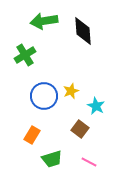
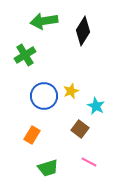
black diamond: rotated 36 degrees clockwise
green trapezoid: moved 4 px left, 9 px down
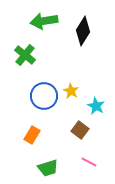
green cross: rotated 20 degrees counterclockwise
yellow star: rotated 21 degrees counterclockwise
brown square: moved 1 px down
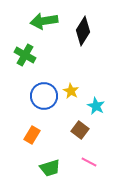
green cross: rotated 10 degrees counterclockwise
green trapezoid: moved 2 px right
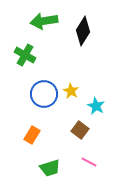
blue circle: moved 2 px up
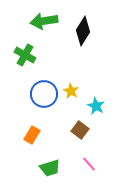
pink line: moved 2 px down; rotated 21 degrees clockwise
